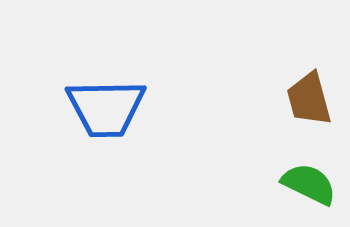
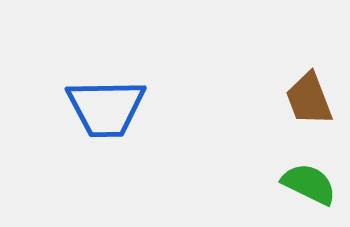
brown trapezoid: rotated 6 degrees counterclockwise
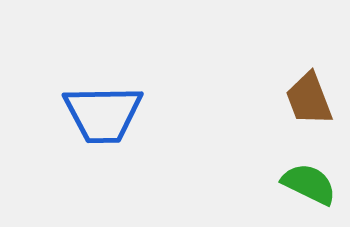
blue trapezoid: moved 3 px left, 6 px down
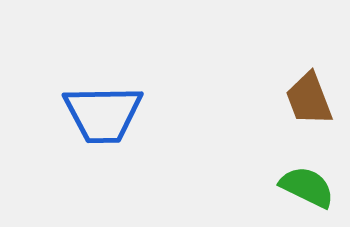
green semicircle: moved 2 px left, 3 px down
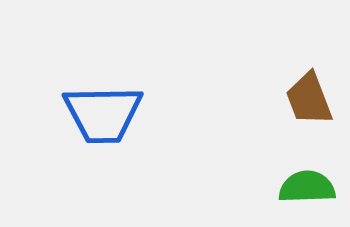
green semicircle: rotated 28 degrees counterclockwise
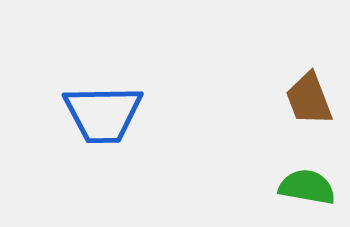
green semicircle: rotated 12 degrees clockwise
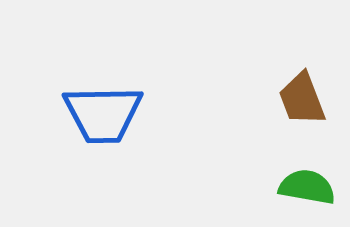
brown trapezoid: moved 7 px left
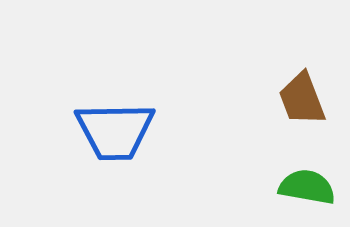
blue trapezoid: moved 12 px right, 17 px down
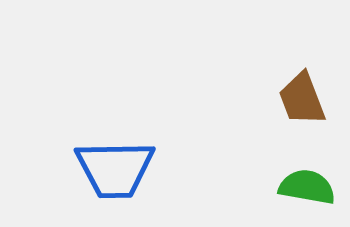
blue trapezoid: moved 38 px down
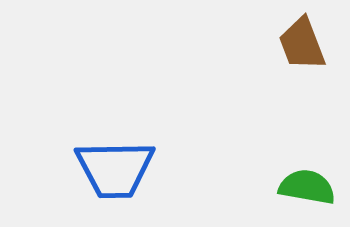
brown trapezoid: moved 55 px up
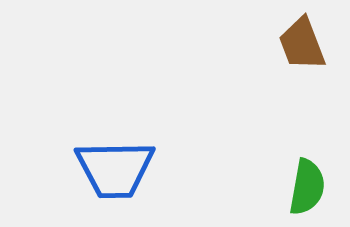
green semicircle: rotated 90 degrees clockwise
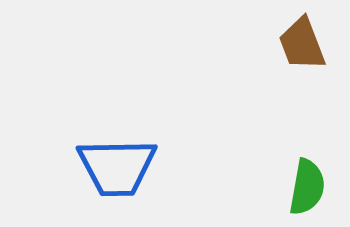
blue trapezoid: moved 2 px right, 2 px up
